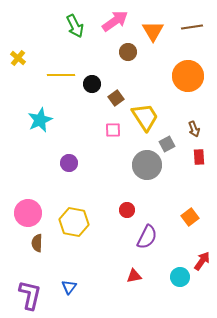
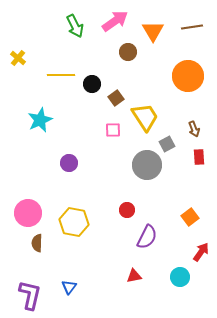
red arrow: moved 1 px left, 9 px up
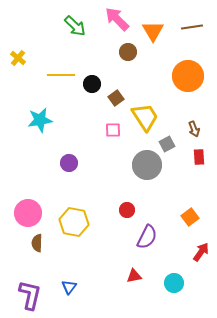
pink arrow: moved 2 px right, 2 px up; rotated 100 degrees counterclockwise
green arrow: rotated 20 degrees counterclockwise
cyan star: rotated 15 degrees clockwise
cyan circle: moved 6 px left, 6 px down
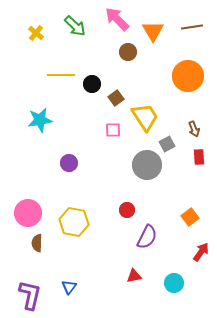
yellow cross: moved 18 px right, 25 px up
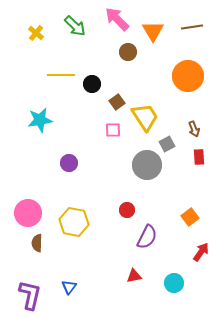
brown square: moved 1 px right, 4 px down
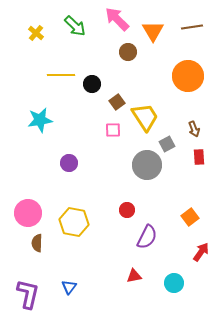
purple L-shape: moved 2 px left, 1 px up
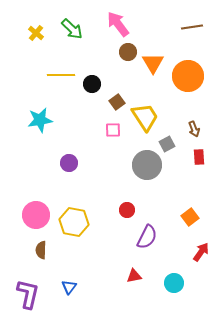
pink arrow: moved 1 px right, 5 px down; rotated 8 degrees clockwise
green arrow: moved 3 px left, 3 px down
orange triangle: moved 32 px down
pink circle: moved 8 px right, 2 px down
brown semicircle: moved 4 px right, 7 px down
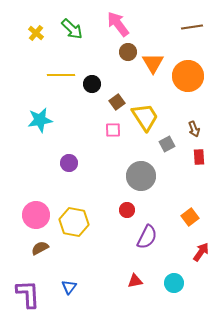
gray circle: moved 6 px left, 11 px down
brown semicircle: moved 1 px left, 2 px up; rotated 60 degrees clockwise
red triangle: moved 1 px right, 5 px down
purple L-shape: rotated 16 degrees counterclockwise
